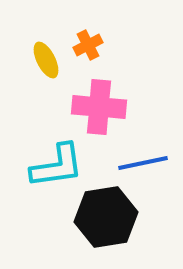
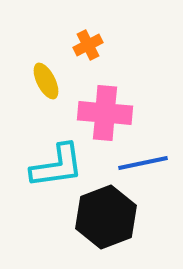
yellow ellipse: moved 21 px down
pink cross: moved 6 px right, 6 px down
black hexagon: rotated 12 degrees counterclockwise
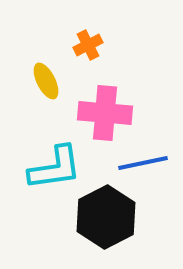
cyan L-shape: moved 2 px left, 2 px down
black hexagon: rotated 6 degrees counterclockwise
